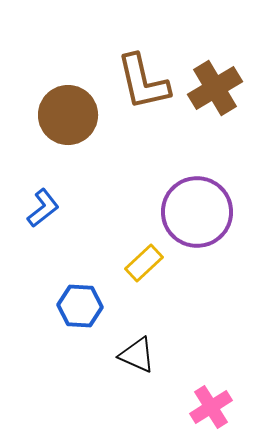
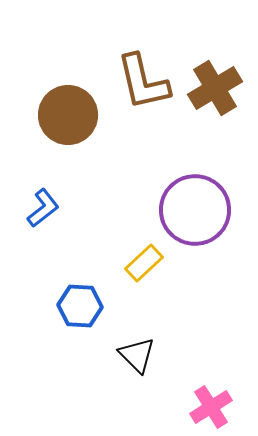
purple circle: moved 2 px left, 2 px up
black triangle: rotated 21 degrees clockwise
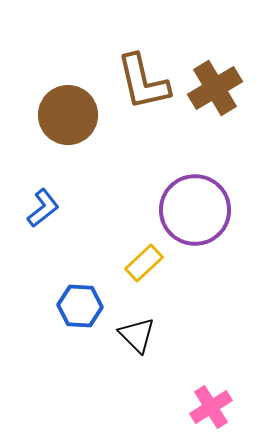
black triangle: moved 20 px up
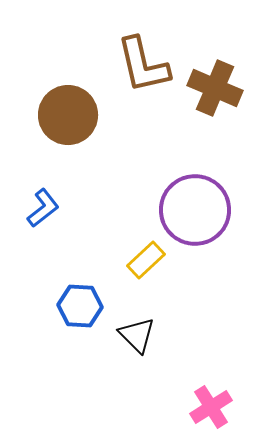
brown L-shape: moved 17 px up
brown cross: rotated 36 degrees counterclockwise
yellow rectangle: moved 2 px right, 3 px up
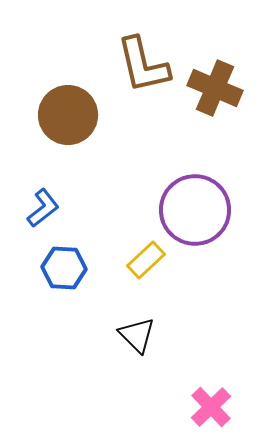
blue hexagon: moved 16 px left, 38 px up
pink cross: rotated 12 degrees counterclockwise
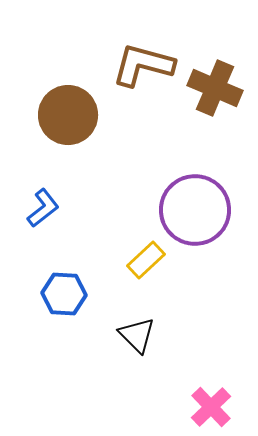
brown L-shape: rotated 118 degrees clockwise
blue hexagon: moved 26 px down
